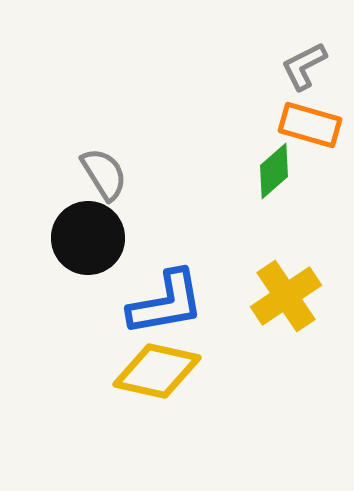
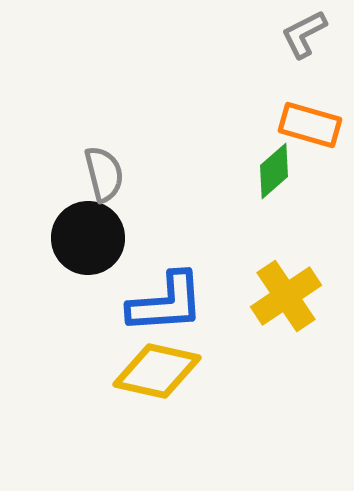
gray L-shape: moved 32 px up
gray semicircle: rotated 18 degrees clockwise
blue L-shape: rotated 6 degrees clockwise
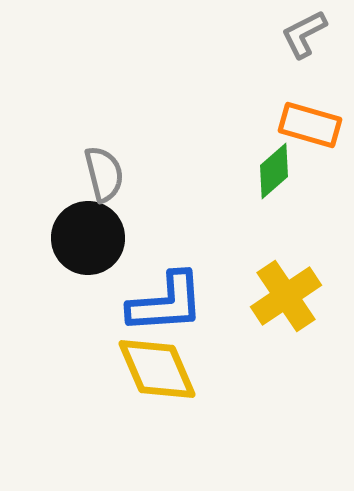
yellow diamond: moved 2 px up; rotated 54 degrees clockwise
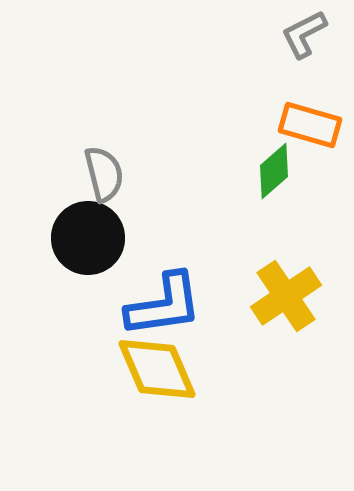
blue L-shape: moved 2 px left, 2 px down; rotated 4 degrees counterclockwise
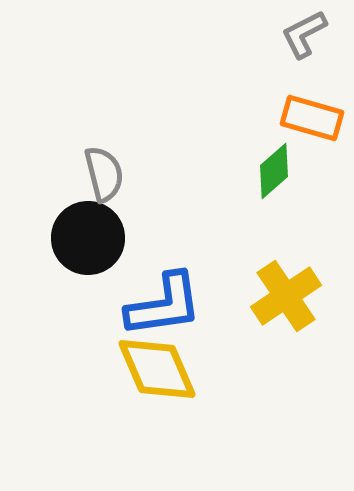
orange rectangle: moved 2 px right, 7 px up
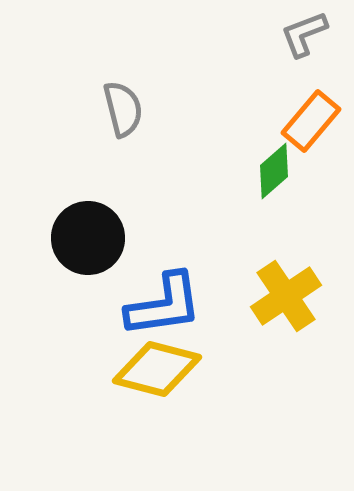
gray L-shape: rotated 6 degrees clockwise
orange rectangle: moved 1 px left, 3 px down; rotated 66 degrees counterclockwise
gray semicircle: moved 19 px right, 65 px up
yellow diamond: rotated 52 degrees counterclockwise
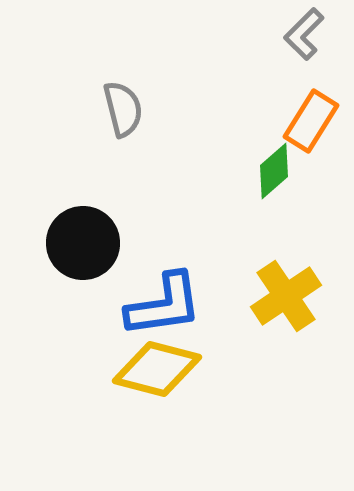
gray L-shape: rotated 24 degrees counterclockwise
orange rectangle: rotated 8 degrees counterclockwise
black circle: moved 5 px left, 5 px down
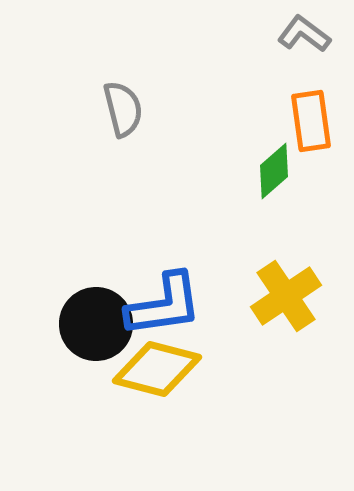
gray L-shape: rotated 82 degrees clockwise
orange rectangle: rotated 40 degrees counterclockwise
black circle: moved 13 px right, 81 px down
